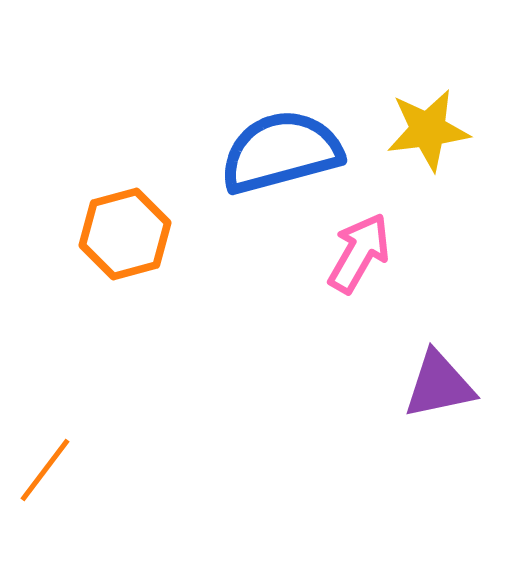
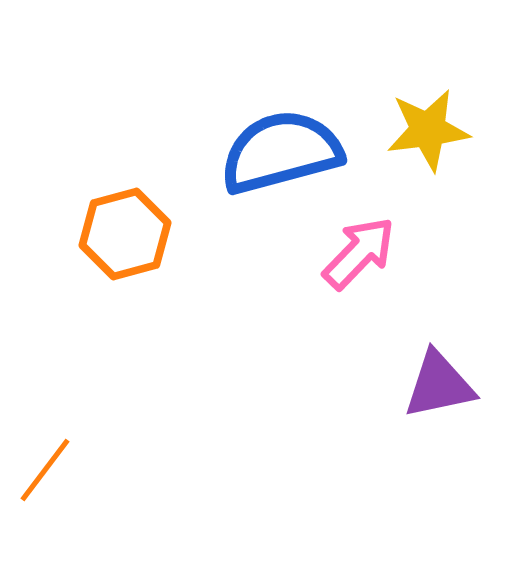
pink arrow: rotated 14 degrees clockwise
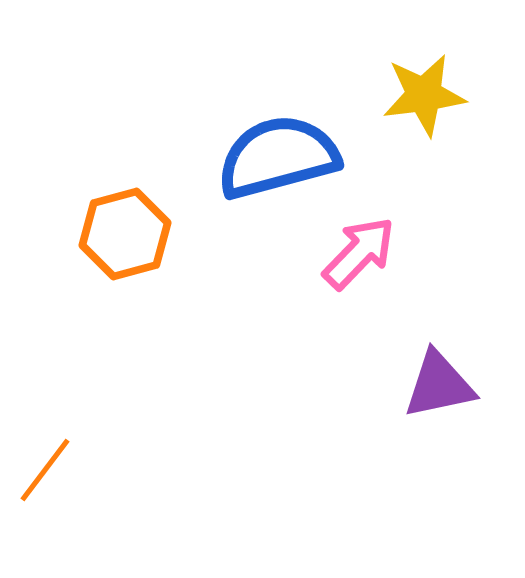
yellow star: moved 4 px left, 35 px up
blue semicircle: moved 3 px left, 5 px down
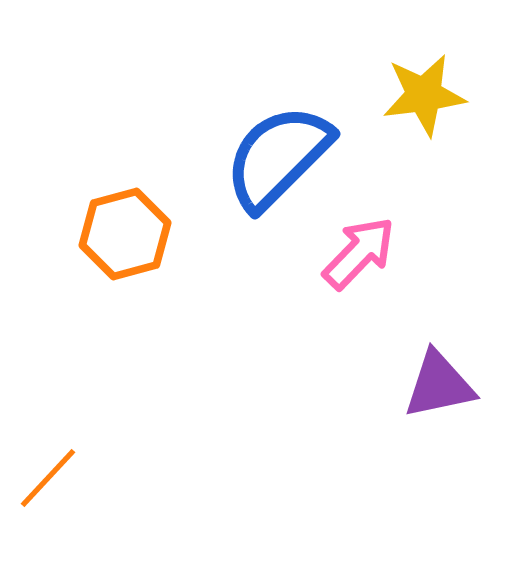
blue semicircle: rotated 30 degrees counterclockwise
orange line: moved 3 px right, 8 px down; rotated 6 degrees clockwise
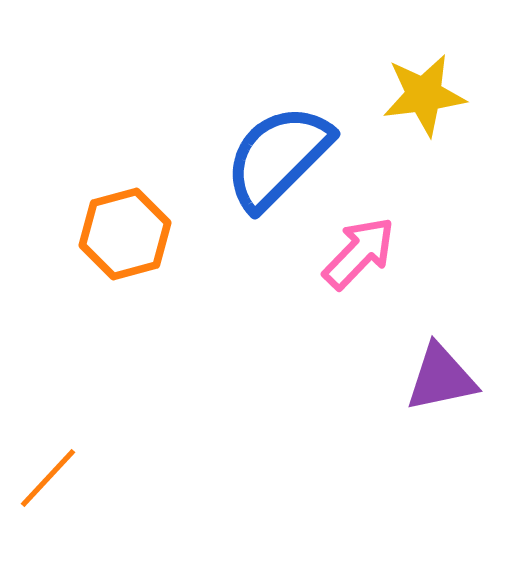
purple triangle: moved 2 px right, 7 px up
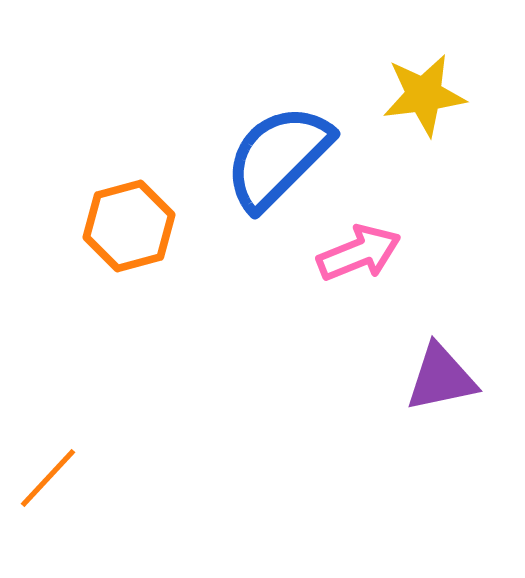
orange hexagon: moved 4 px right, 8 px up
pink arrow: rotated 24 degrees clockwise
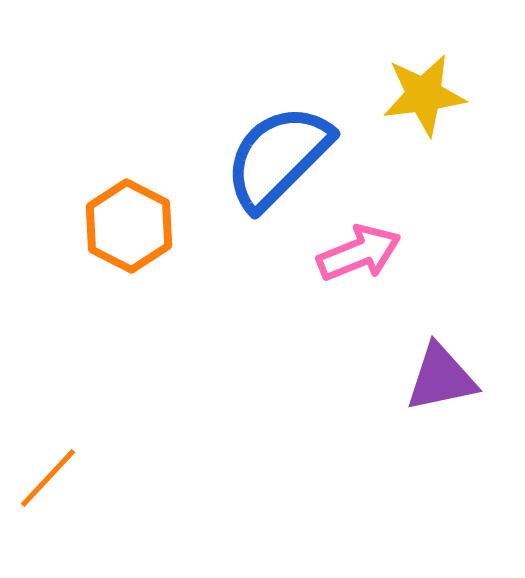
orange hexagon: rotated 18 degrees counterclockwise
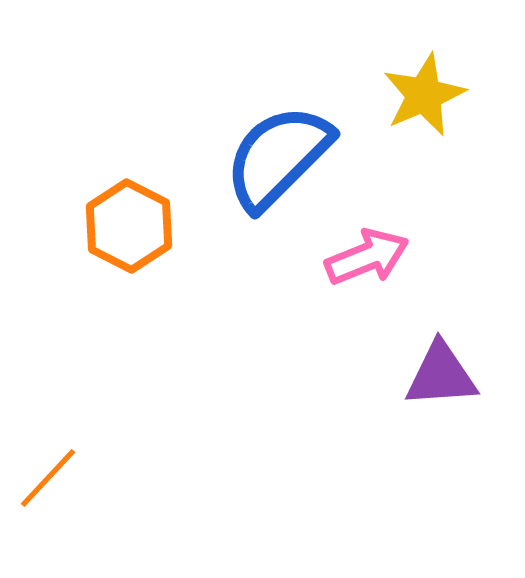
yellow star: rotated 16 degrees counterclockwise
pink arrow: moved 8 px right, 4 px down
purple triangle: moved 3 px up; rotated 8 degrees clockwise
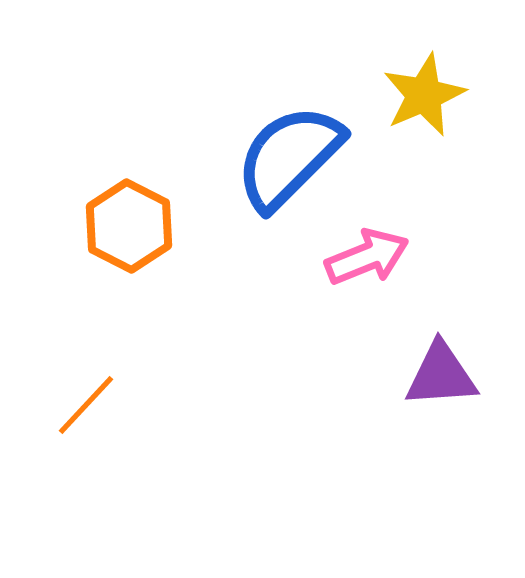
blue semicircle: moved 11 px right
orange line: moved 38 px right, 73 px up
